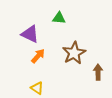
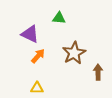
yellow triangle: rotated 32 degrees counterclockwise
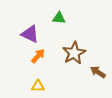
brown arrow: rotated 56 degrees counterclockwise
yellow triangle: moved 1 px right, 2 px up
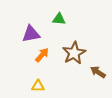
green triangle: moved 1 px down
purple triangle: moved 1 px right; rotated 36 degrees counterclockwise
orange arrow: moved 4 px right, 1 px up
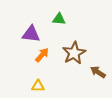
purple triangle: rotated 18 degrees clockwise
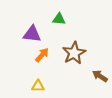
purple triangle: moved 1 px right
brown arrow: moved 2 px right, 4 px down
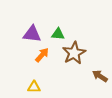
green triangle: moved 1 px left, 15 px down
yellow triangle: moved 4 px left, 1 px down
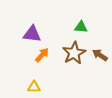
green triangle: moved 23 px right, 7 px up
brown arrow: moved 21 px up
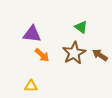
green triangle: rotated 32 degrees clockwise
orange arrow: rotated 91 degrees clockwise
yellow triangle: moved 3 px left, 1 px up
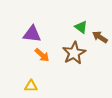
brown arrow: moved 18 px up
